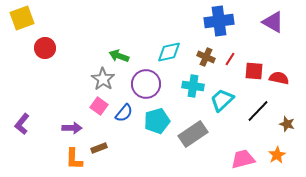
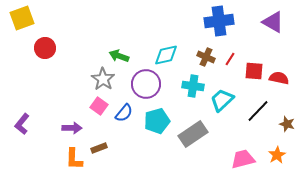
cyan diamond: moved 3 px left, 3 px down
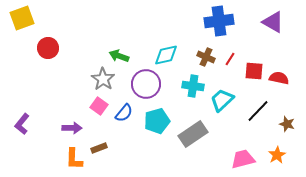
red circle: moved 3 px right
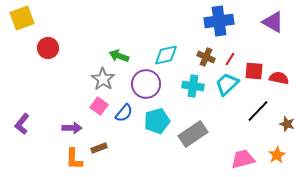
cyan trapezoid: moved 5 px right, 16 px up
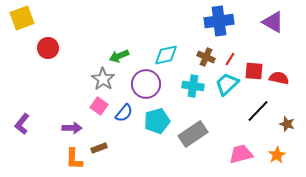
green arrow: rotated 42 degrees counterclockwise
pink trapezoid: moved 2 px left, 5 px up
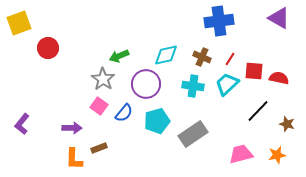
yellow square: moved 3 px left, 5 px down
purple triangle: moved 6 px right, 4 px up
brown cross: moved 4 px left
orange star: rotated 18 degrees clockwise
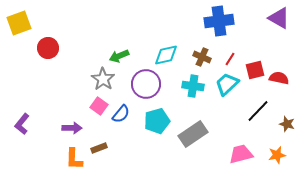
red square: moved 1 px right, 1 px up; rotated 18 degrees counterclockwise
blue semicircle: moved 3 px left, 1 px down
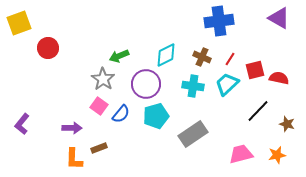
cyan diamond: rotated 15 degrees counterclockwise
cyan pentagon: moved 1 px left, 5 px up
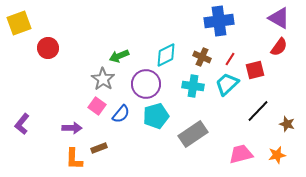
red semicircle: moved 31 px up; rotated 114 degrees clockwise
pink square: moved 2 px left
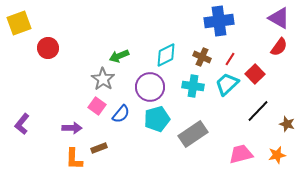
red square: moved 4 px down; rotated 30 degrees counterclockwise
purple circle: moved 4 px right, 3 px down
cyan pentagon: moved 1 px right, 3 px down
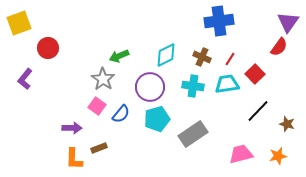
purple triangle: moved 9 px right, 4 px down; rotated 35 degrees clockwise
cyan trapezoid: rotated 35 degrees clockwise
purple L-shape: moved 3 px right, 45 px up
orange star: moved 1 px right, 1 px down
